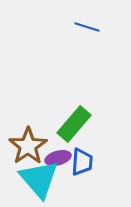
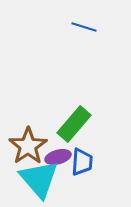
blue line: moved 3 px left
purple ellipse: moved 1 px up
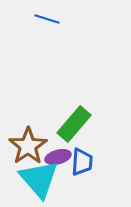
blue line: moved 37 px left, 8 px up
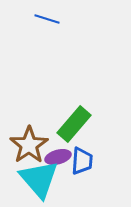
brown star: moved 1 px right, 1 px up
blue trapezoid: moved 1 px up
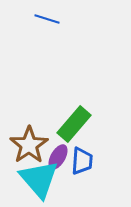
purple ellipse: rotated 45 degrees counterclockwise
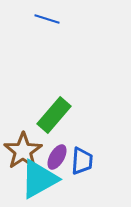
green rectangle: moved 20 px left, 9 px up
brown star: moved 6 px left, 6 px down
purple ellipse: moved 1 px left
cyan triangle: rotated 42 degrees clockwise
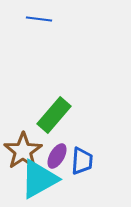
blue line: moved 8 px left; rotated 10 degrees counterclockwise
purple ellipse: moved 1 px up
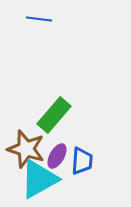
brown star: moved 3 px right, 2 px up; rotated 21 degrees counterclockwise
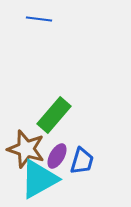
blue trapezoid: rotated 12 degrees clockwise
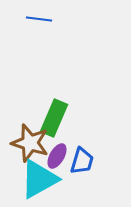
green rectangle: moved 3 px down; rotated 18 degrees counterclockwise
brown star: moved 4 px right, 6 px up
